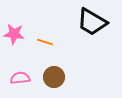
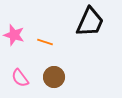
black trapezoid: moved 2 px left; rotated 96 degrees counterclockwise
pink star: moved 1 px down; rotated 10 degrees clockwise
pink semicircle: rotated 120 degrees counterclockwise
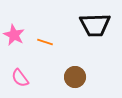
black trapezoid: moved 5 px right, 3 px down; rotated 64 degrees clockwise
pink star: rotated 10 degrees clockwise
brown circle: moved 21 px right
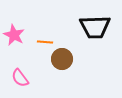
black trapezoid: moved 2 px down
orange line: rotated 14 degrees counterclockwise
brown circle: moved 13 px left, 18 px up
